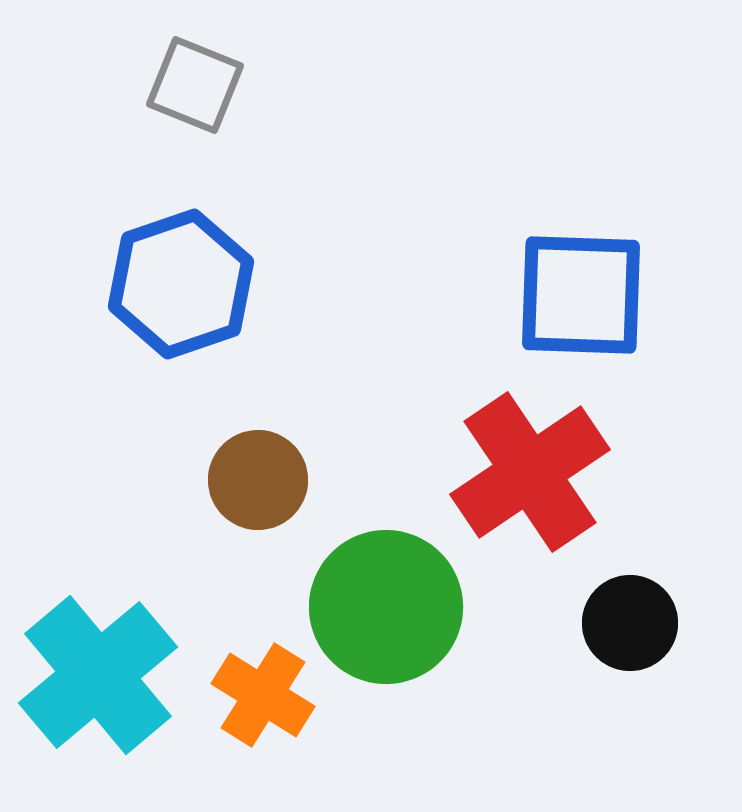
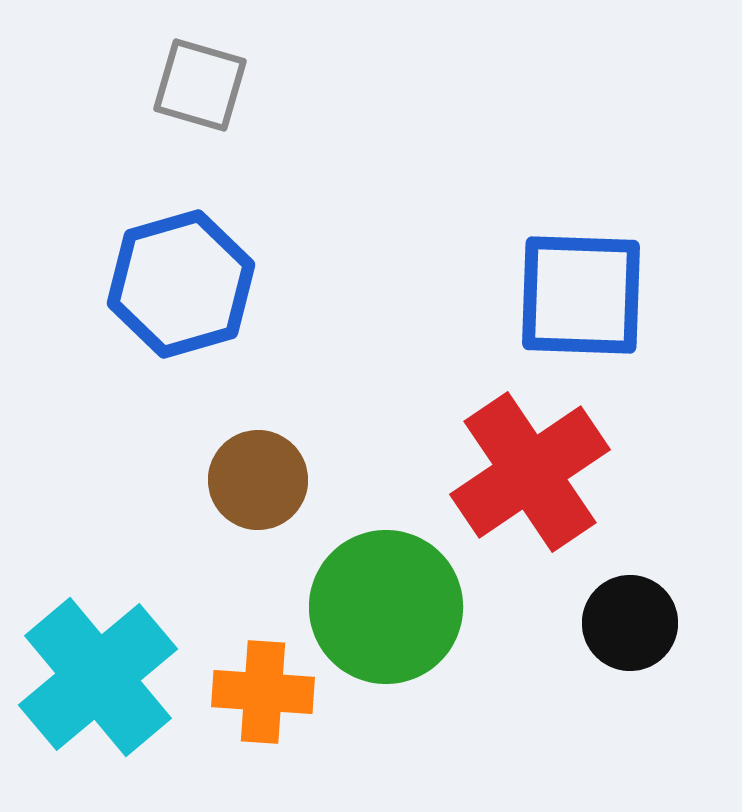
gray square: moved 5 px right; rotated 6 degrees counterclockwise
blue hexagon: rotated 3 degrees clockwise
cyan cross: moved 2 px down
orange cross: moved 3 px up; rotated 28 degrees counterclockwise
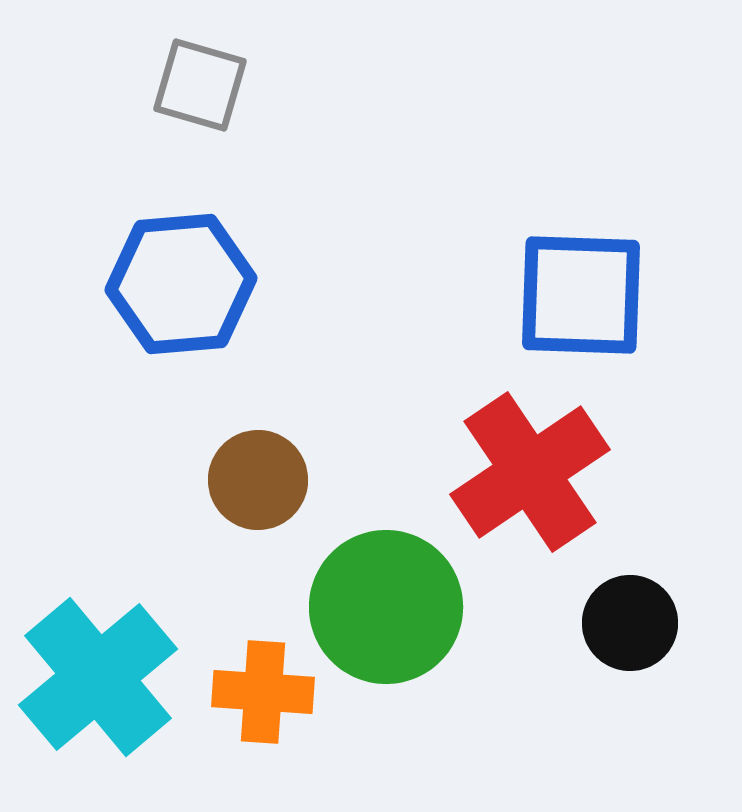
blue hexagon: rotated 11 degrees clockwise
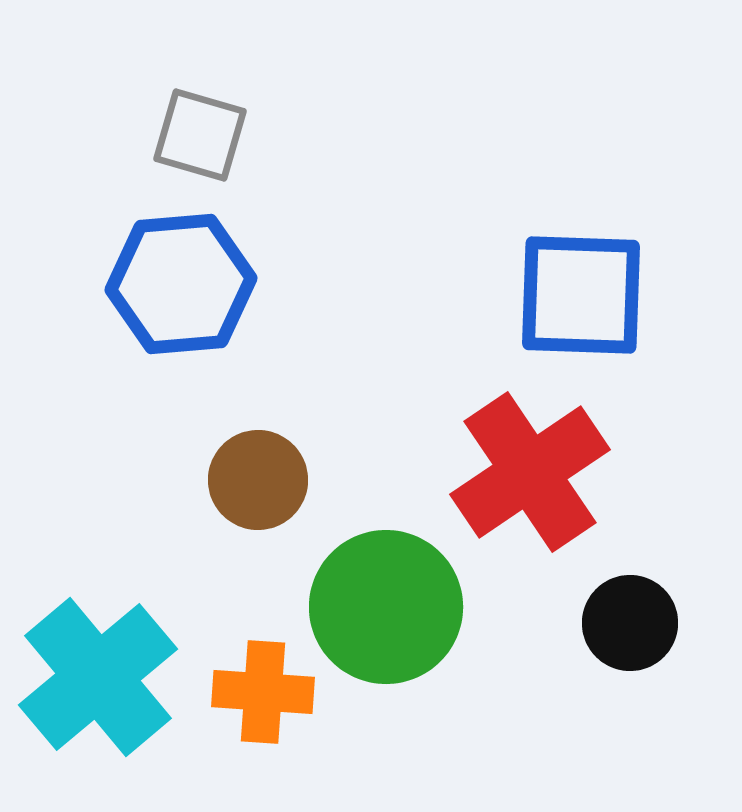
gray square: moved 50 px down
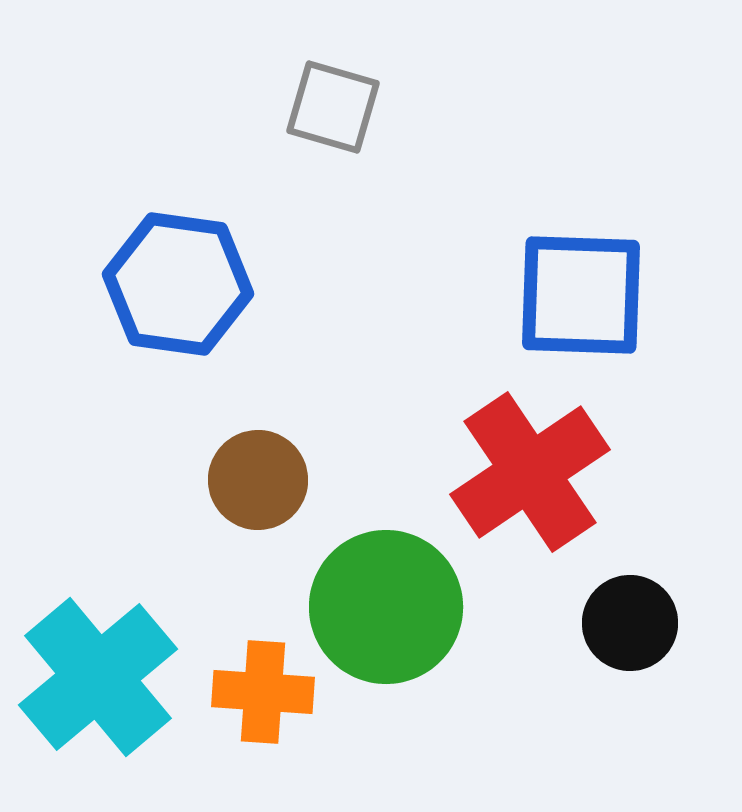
gray square: moved 133 px right, 28 px up
blue hexagon: moved 3 px left; rotated 13 degrees clockwise
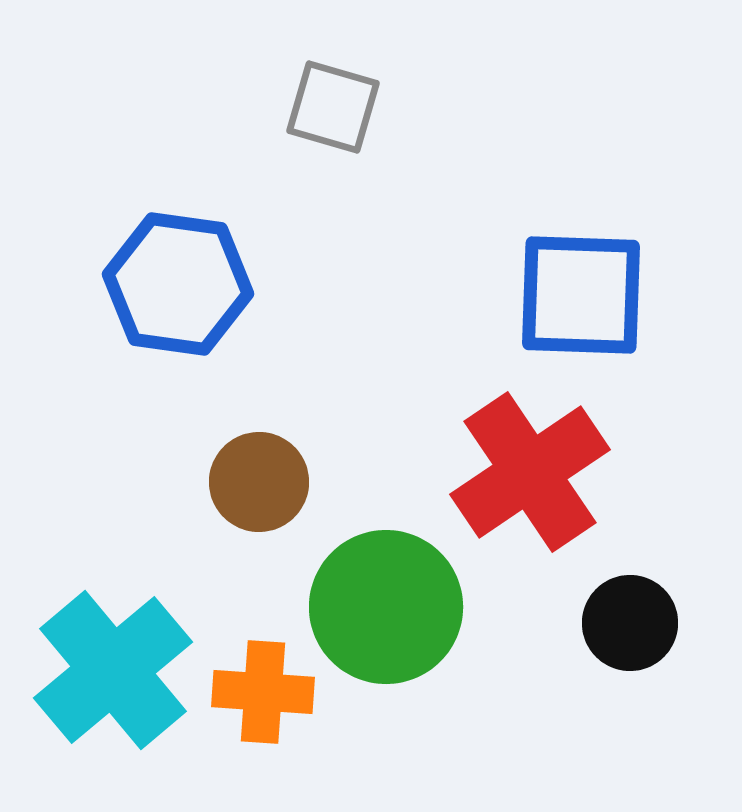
brown circle: moved 1 px right, 2 px down
cyan cross: moved 15 px right, 7 px up
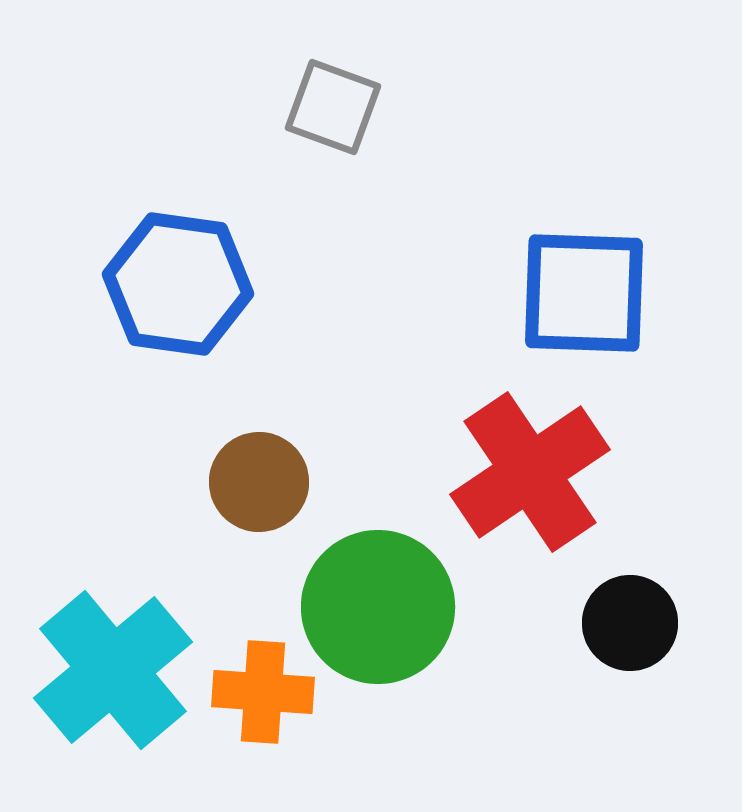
gray square: rotated 4 degrees clockwise
blue square: moved 3 px right, 2 px up
green circle: moved 8 px left
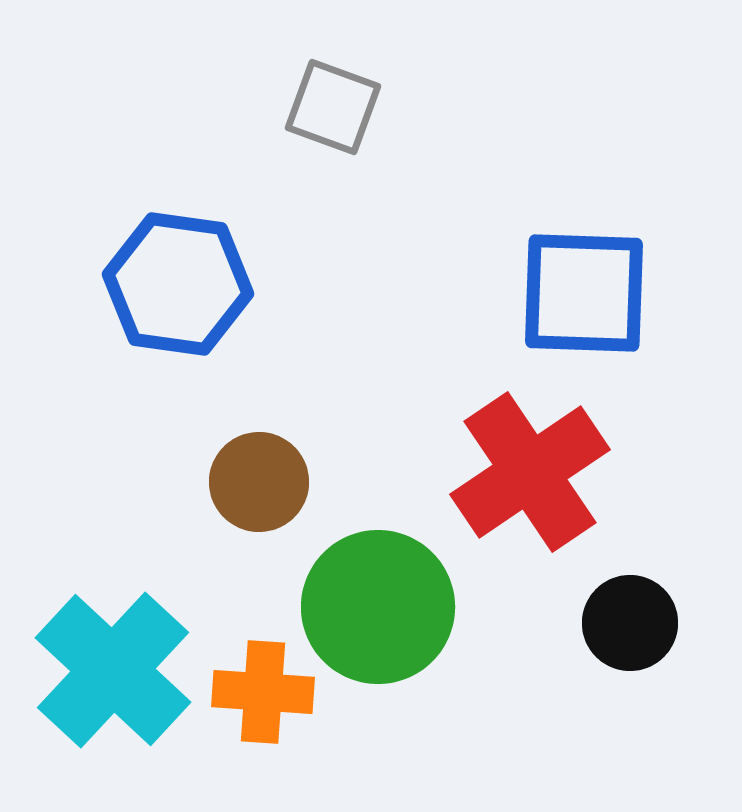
cyan cross: rotated 7 degrees counterclockwise
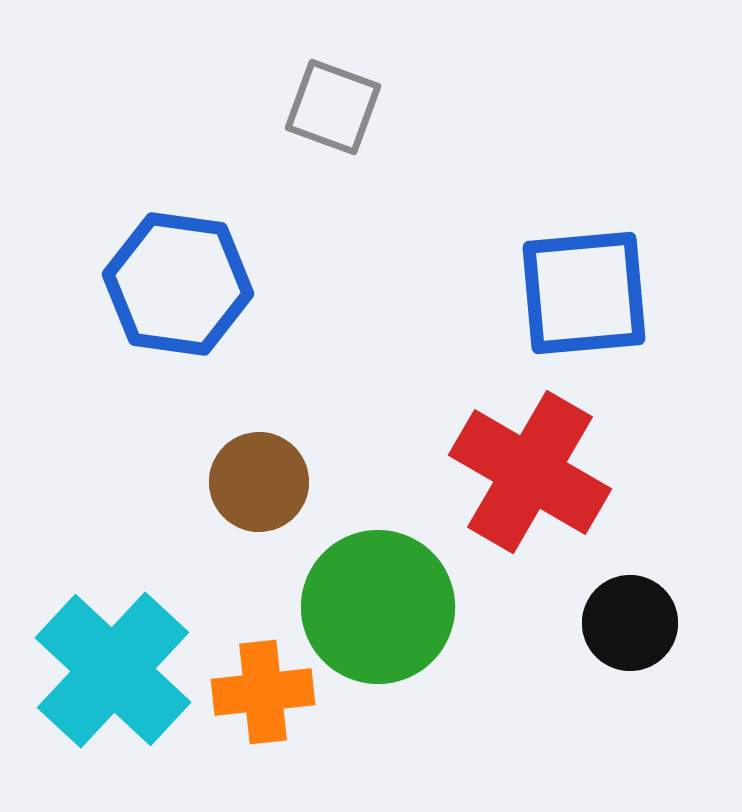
blue square: rotated 7 degrees counterclockwise
red cross: rotated 26 degrees counterclockwise
orange cross: rotated 10 degrees counterclockwise
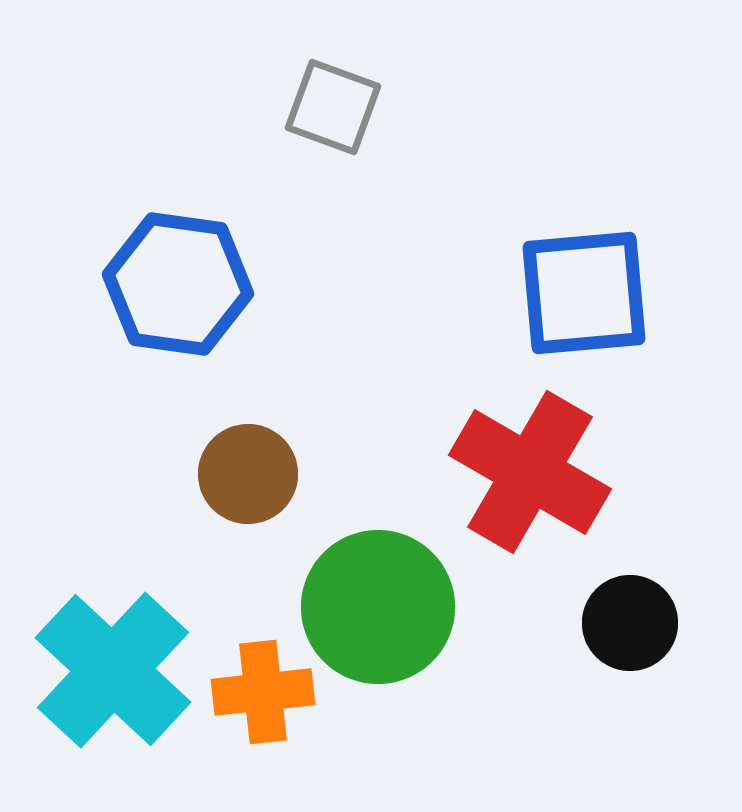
brown circle: moved 11 px left, 8 px up
